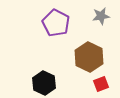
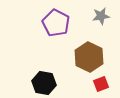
black hexagon: rotated 15 degrees counterclockwise
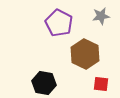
purple pentagon: moved 3 px right
brown hexagon: moved 4 px left, 3 px up
red square: rotated 28 degrees clockwise
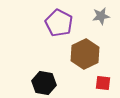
brown hexagon: rotated 8 degrees clockwise
red square: moved 2 px right, 1 px up
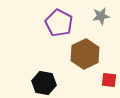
red square: moved 6 px right, 3 px up
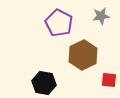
brown hexagon: moved 2 px left, 1 px down
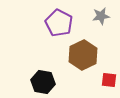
black hexagon: moved 1 px left, 1 px up
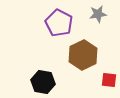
gray star: moved 3 px left, 2 px up
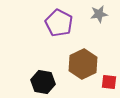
gray star: moved 1 px right
brown hexagon: moved 9 px down
red square: moved 2 px down
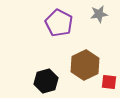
brown hexagon: moved 2 px right, 1 px down
black hexagon: moved 3 px right, 1 px up; rotated 25 degrees counterclockwise
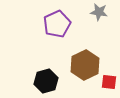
gray star: moved 2 px up; rotated 18 degrees clockwise
purple pentagon: moved 2 px left, 1 px down; rotated 20 degrees clockwise
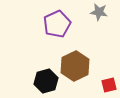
brown hexagon: moved 10 px left, 1 px down
red square: moved 3 px down; rotated 21 degrees counterclockwise
